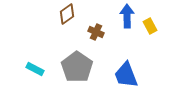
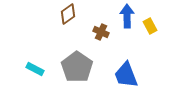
brown diamond: moved 1 px right
brown cross: moved 5 px right
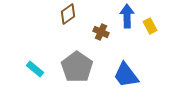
cyan rectangle: rotated 12 degrees clockwise
blue trapezoid: rotated 16 degrees counterclockwise
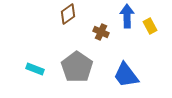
cyan rectangle: rotated 18 degrees counterclockwise
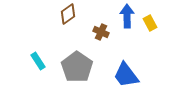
yellow rectangle: moved 3 px up
cyan rectangle: moved 3 px right, 8 px up; rotated 36 degrees clockwise
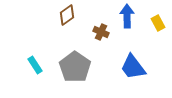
brown diamond: moved 1 px left, 1 px down
yellow rectangle: moved 8 px right
cyan rectangle: moved 3 px left, 4 px down
gray pentagon: moved 2 px left
blue trapezoid: moved 7 px right, 8 px up
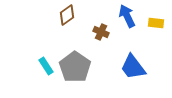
blue arrow: rotated 25 degrees counterclockwise
yellow rectangle: moved 2 px left; rotated 56 degrees counterclockwise
cyan rectangle: moved 11 px right, 1 px down
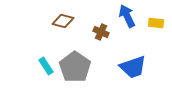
brown diamond: moved 4 px left, 6 px down; rotated 50 degrees clockwise
blue trapezoid: rotated 72 degrees counterclockwise
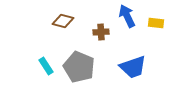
brown cross: rotated 28 degrees counterclockwise
gray pentagon: moved 4 px right; rotated 12 degrees counterclockwise
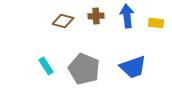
blue arrow: rotated 20 degrees clockwise
brown cross: moved 5 px left, 16 px up
gray pentagon: moved 5 px right, 2 px down
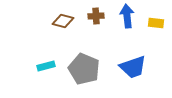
cyan rectangle: rotated 72 degrees counterclockwise
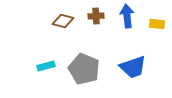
yellow rectangle: moved 1 px right, 1 px down
